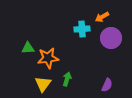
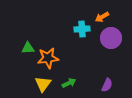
green arrow: moved 2 px right, 4 px down; rotated 48 degrees clockwise
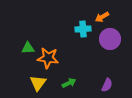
cyan cross: moved 1 px right
purple circle: moved 1 px left, 1 px down
orange star: rotated 15 degrees clockwise
yellow triangle: moved 5 px left, 1 px up
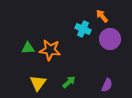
orange arrow: moved 1 px up; rotated 80 degrees clockwise
cyan cross: rotated 28 degrees clockwise
orange star: moved 2 px right, 8 px up
green arrow: moved 1 px up; rotated 16 degrees counterclockwise
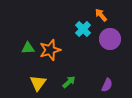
orange arrow: moved 1 px left, 1 px up
cyan cross: rotated 21 degrees clockwise
orange star: rotated 25 degrees counterclockwise
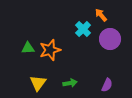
green arrow: moved 1 px right, 1 px down; rotated 32 degrees clockwise
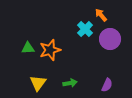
cyan cross: moved 2 px right
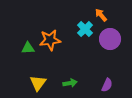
orange star: moved 10 px up; rotated 10 degrees clockwise
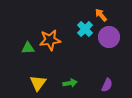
purple circle: moved 1 px left, 2 px up
